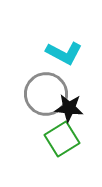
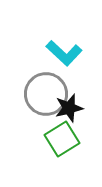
cyan L-shape: rotated 15 degrees clockwise
black star: rotated 20 degrees counterclockwise
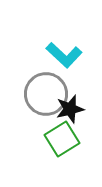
cyan L-shape: moved 2 px down
black star: moved 1 px right, 1 px down
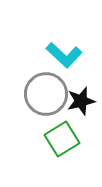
black star: moved 11 px right, 8 px up
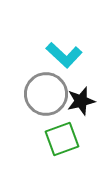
green square: rotated 12 degrees clockwise
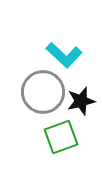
gray circle: moved 3 px left, 2 px up
green square: moved 1 px left, 2 px up
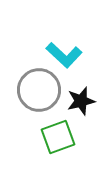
gray circle: moved 4 px left, 2 px up
green square: moved 3 px left
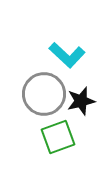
cyan L-shape: moved 3 px right
gray circle: moved 5 px right, 4 px down
